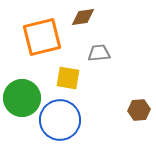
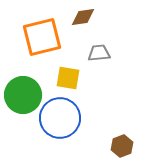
green circle: moved 1 px right, 3 px up
brown hexagon: moved 17 px left, 36 px down; rotated 15 degrees counterclockwise
blue circle: moved 2 px up
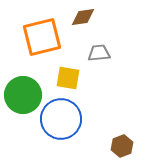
blue circle: moved 1 px right, 1 px down
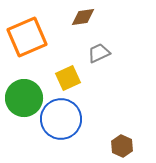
orange square: moved 15 px left; rotated 9 degrees counterclockwise
gray trapezoid: rotated 20 degrees counterclockwise
yellow square: rotated 35 degrees counterclockwise
green circle: moved 1 px right, 3 px down
brown hexagon: rotated 15 degrees counterclockwise
